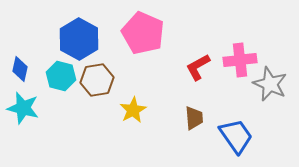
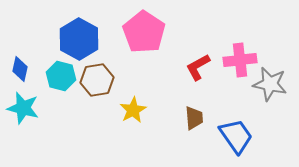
pink pentagon: moved 1 px right, 1 px up; rotated 9 degrees clockwise
gray star: rotated 12 degrees counterclockwise
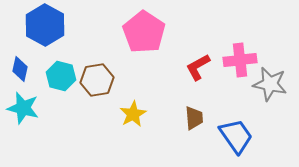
blue hexagon: moved 34 px left, 14 px up
yellow star: moved 4 px down
